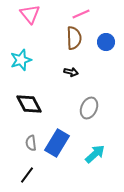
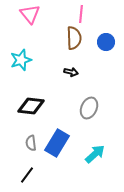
pink line: rotated 60 degrees counterclockwise
black diamond: moved 2 px right, 2 px down; rotated 56 degrees counterclockwise
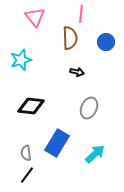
pink triangle: moved 5 px right, 3 px down
brown semicircle: moved 4 px left
black arrow: moved 6 px right
gray semicircle: moved 5 px left, 10 px down
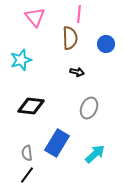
pink line: moved 2 px left
blue circle: moved 2 px down
gray semicircle: moved 1 px right
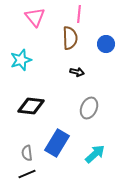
black line: moved 1 px up; rotated 30 degrees clockwise
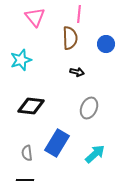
black line: moved 2 px left, 6 px down; rotated 24 degrees clockwise
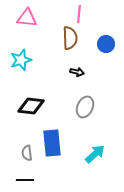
pink triangle: moved 8 px left, 1 px down; rotated 45 degrees counterclockwise
gray ellipse: moved 4 px left, 1 px up
blue rectangle: moved 5 px left; rotated 36 degrees counterclockwise
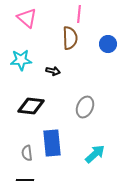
pink triangle: rotated 35 degrees clockwise
blue circle: moved 2 px right
cyan star: rotated 15 degrees clockwise
black arrow: moved 24 px left, 1 px up
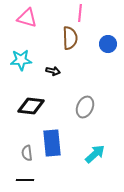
pink line: moved 1 px right, 1 px up
pink triangle: rotated 25 degrees counterclockwise
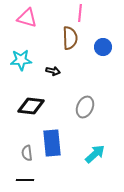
blue circle: moved 5 px left, 3 px down
